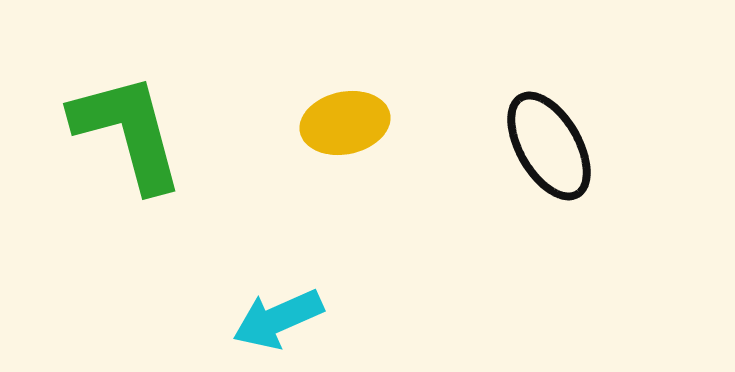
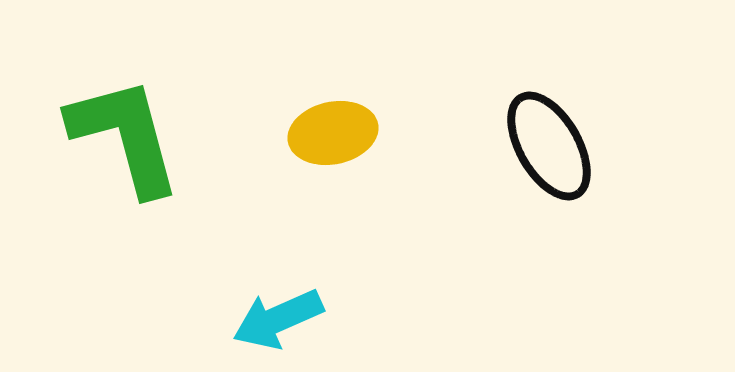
yellow ellipse: moved 12 px left, 10 px down
green L-shape: moved 3 px left, 4 px down
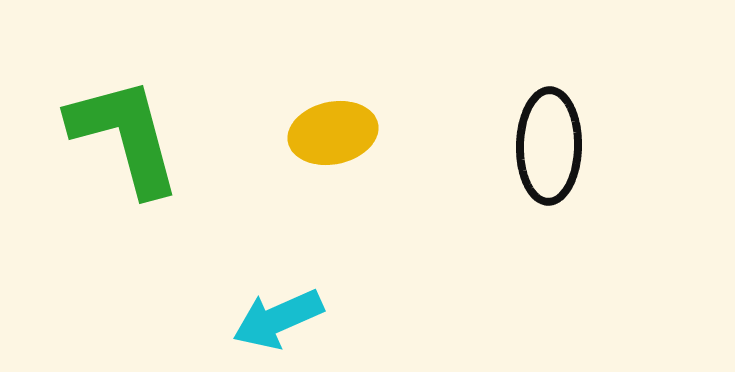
black ellipse: rotated 31 degrees clockwise
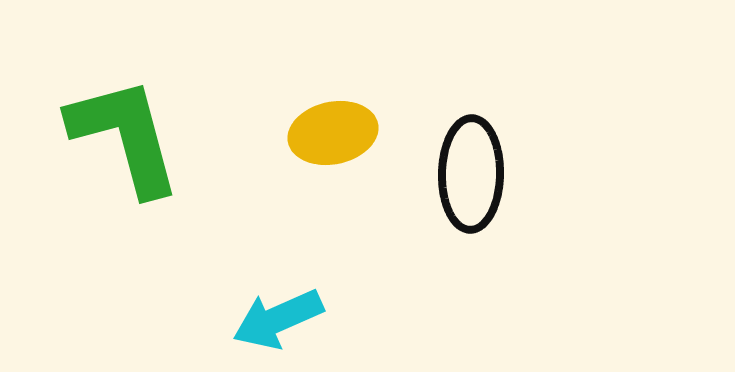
black ellipse: moved 78 px left, 28 px down
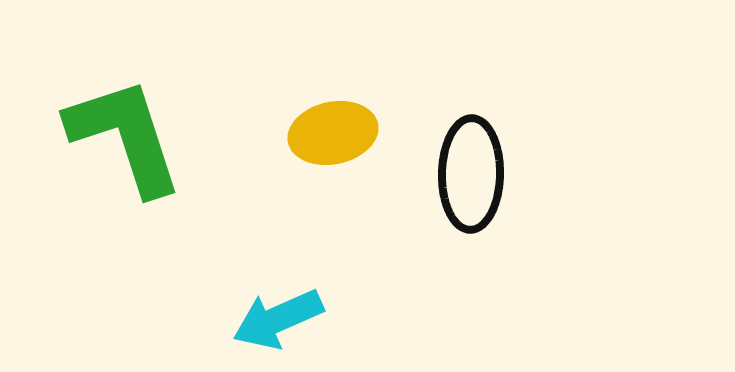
green L-shape: rotated 3 degrees counterclockwise
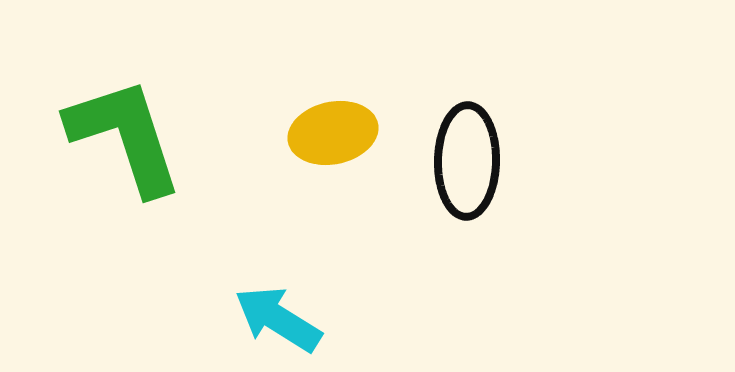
black ellipse: moved 4 px left, 13 px up
cyan arrow: rotated 56 degrees clockwise
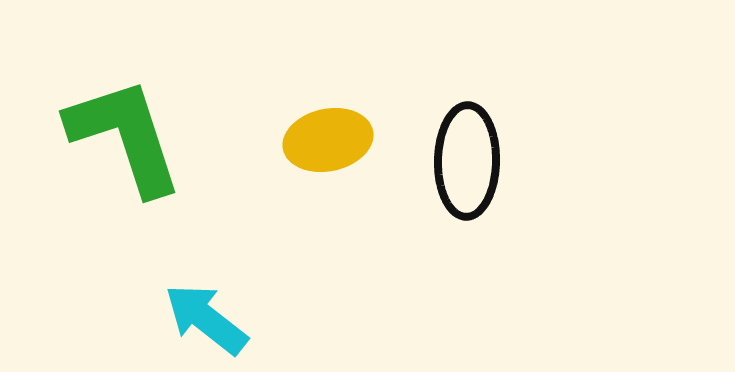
yellow ellipse: moved 5 px left, 7 px down
cyan arrow: moved 72 px left; rotated 6 degrees clockwise
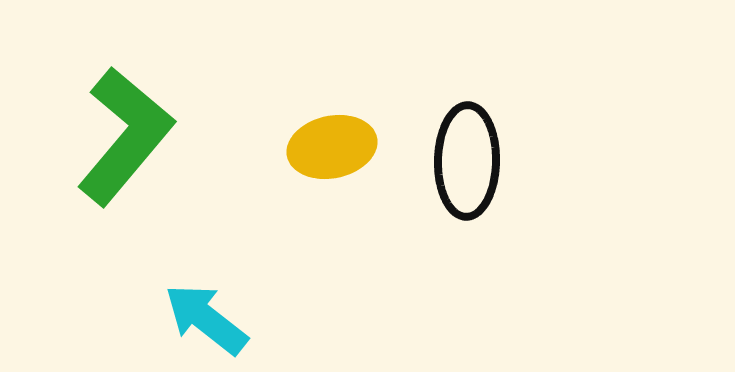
green L-shape: rotated 58 degrees clockwise
yellow ellipse: moved 4 px right, 7 px down
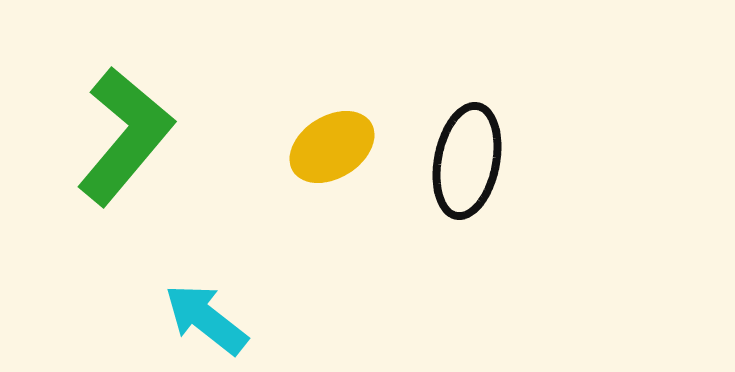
yellow ellipse: rotated 20 degrees counterclockwise
black ellipse: rotated 10 degrees clockwise
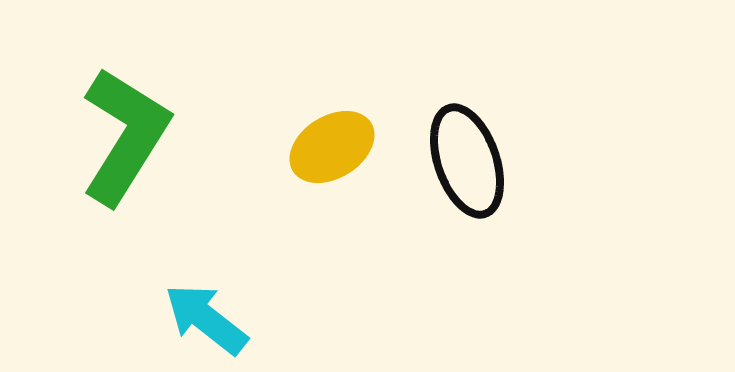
green L-shape: rotated 8 degrees counterclockwise
black ellipse: rotated 30 degrees counterclockwise
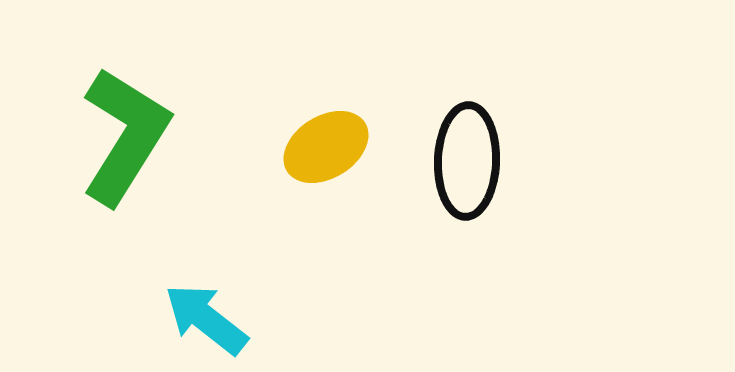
yellow ellipse: moved 6 px left
black ellipse: rotated 21 degrees clockwise
